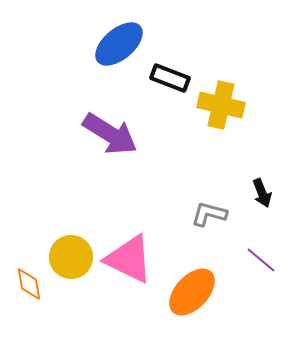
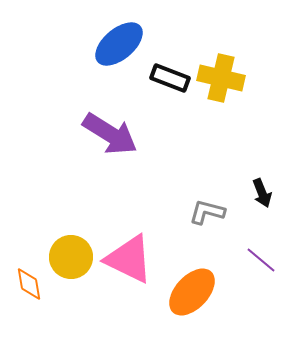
yellow cross: moved 27 px up
gray L-shape: moved 2 px left, 2 px up
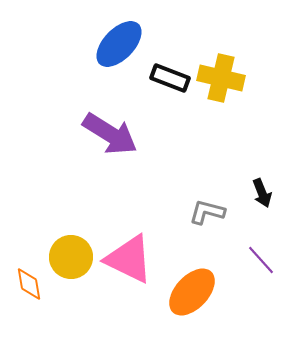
blue ellipse: rotated 6 degrees counterclockwise
purple line: rotated 8 degrees clockwise
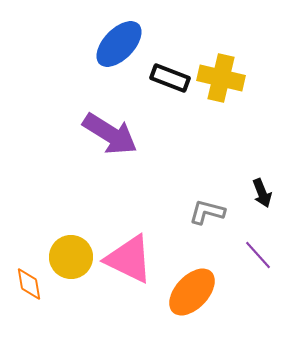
purple line: moved 3 px left, 5 px up
